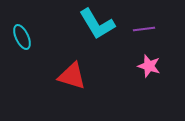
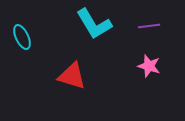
cyan L-shape: moved 3 px left
purple line: moved 5 px right, 3 px up
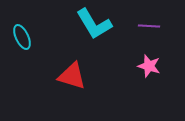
purple line: rotated 10 degrees clockwise
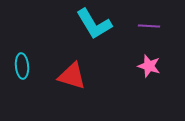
cyan ellipse: moved 29 px down; rotated 20 degrees clockwise
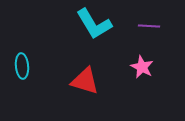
pink star: moved 7 px left, 1 px down; rotated 10 degrees clockwise
red triangle: moved 13 px right, 5 px down
